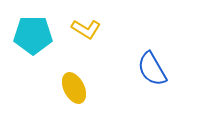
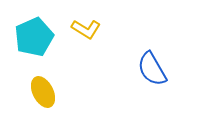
cyan pentagon: moved 1 px right, 2 px down; rotated 24 degrees counterclockwise
yellow ellipse: moved 31 px left, 4 px down
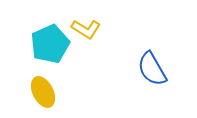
cyan pentagon: moved 16 px right, 7 px down
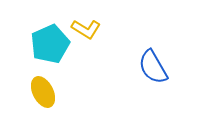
blue semicircle: moved 1 px right, 2 px up
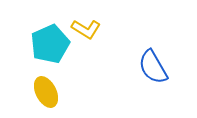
yellow ellipse: moved 3 px right
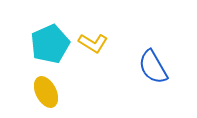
yellow L-shape: moved 7 px right, 14 px down
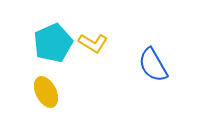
cyan pentagon: moved 3 px right, 1 px up
blue semicircle: moved 2 px up
